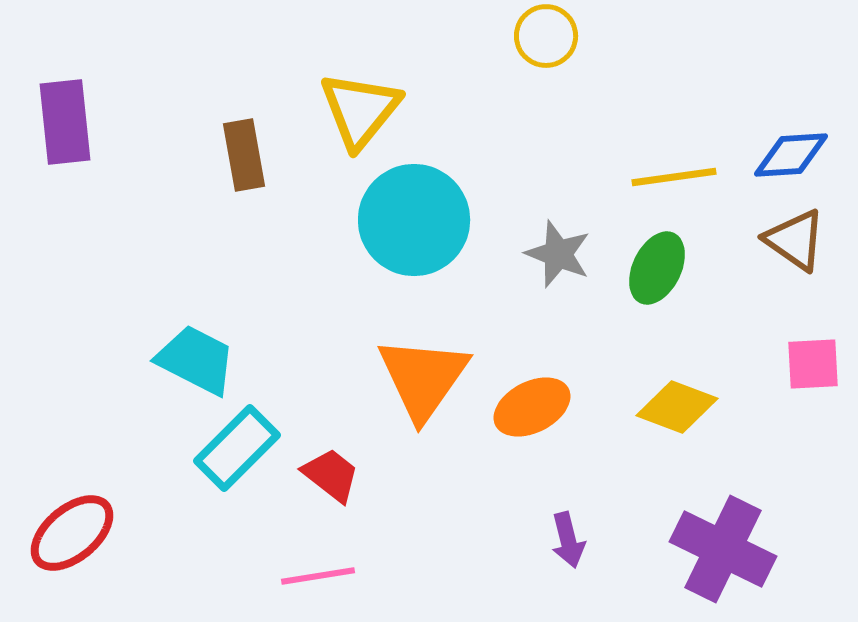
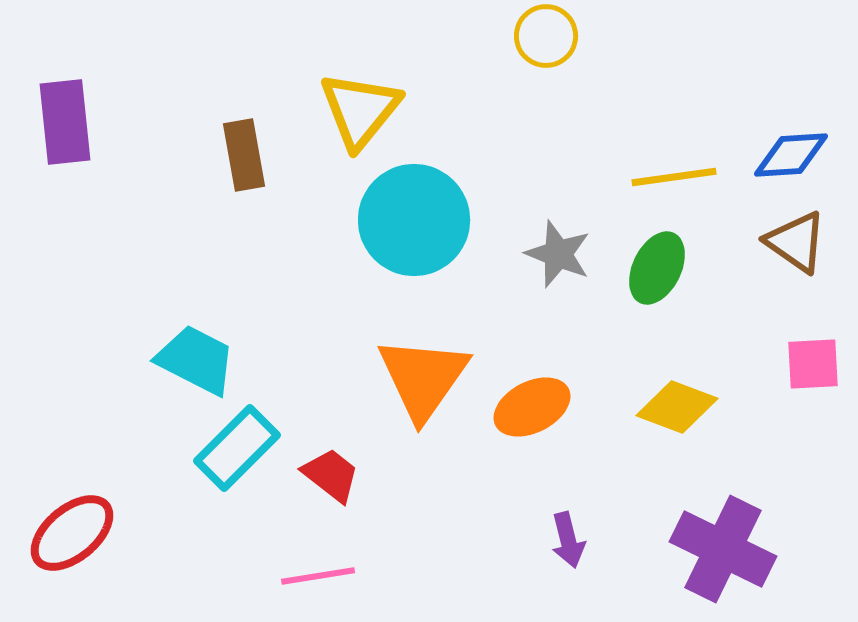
brown triangle: moved 1 px right, 2 px down
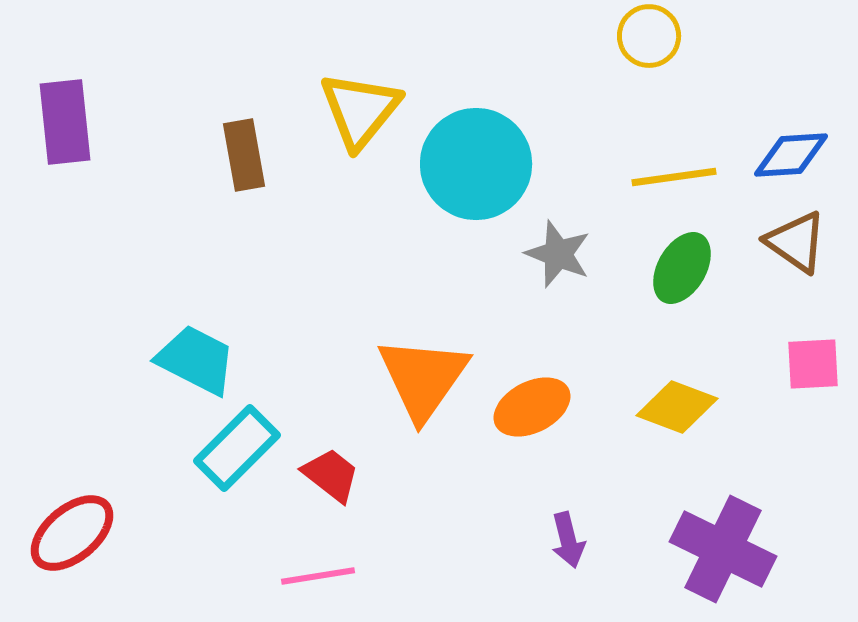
yellow circle: moved 103 px right
cyan circle: moved 62 px right, 56 px up
green ellipse: moved 25 px right; rotated 4 degrees clockwise
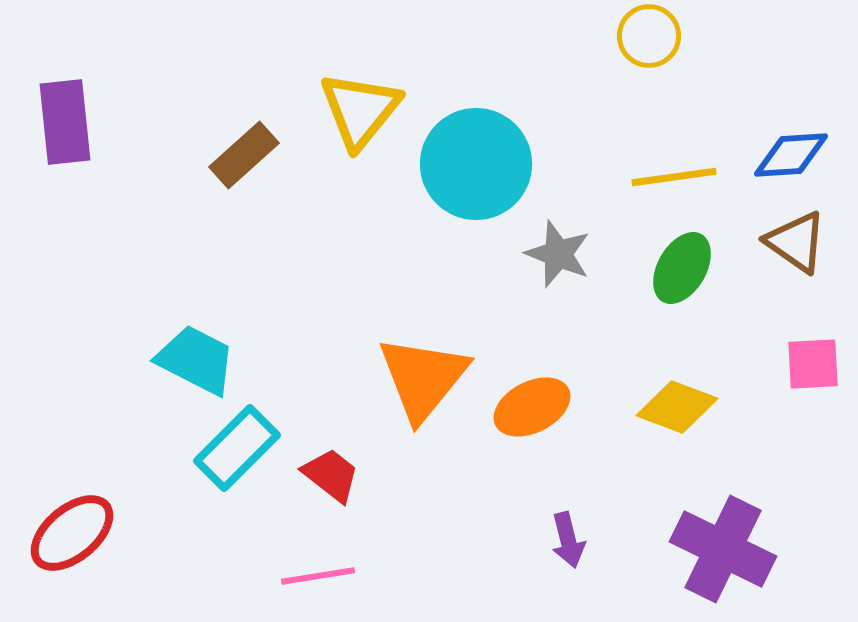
brown rectangle: rotated 58 degrees clockwise
orange triangle: rotated 4 degrees clockwise
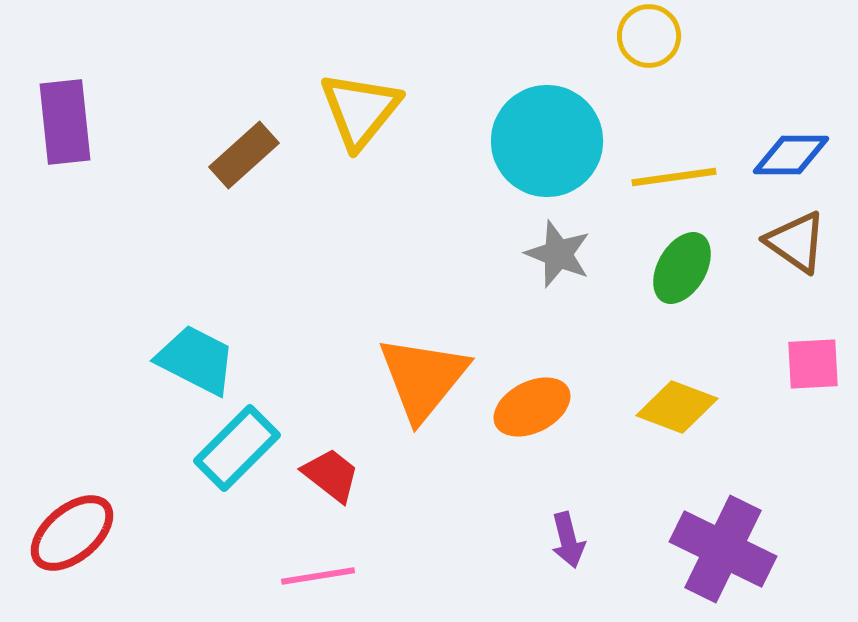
blue diamond: rotated 4 degrees clockwise
cyan circle: moved 71 px right, 23 px up
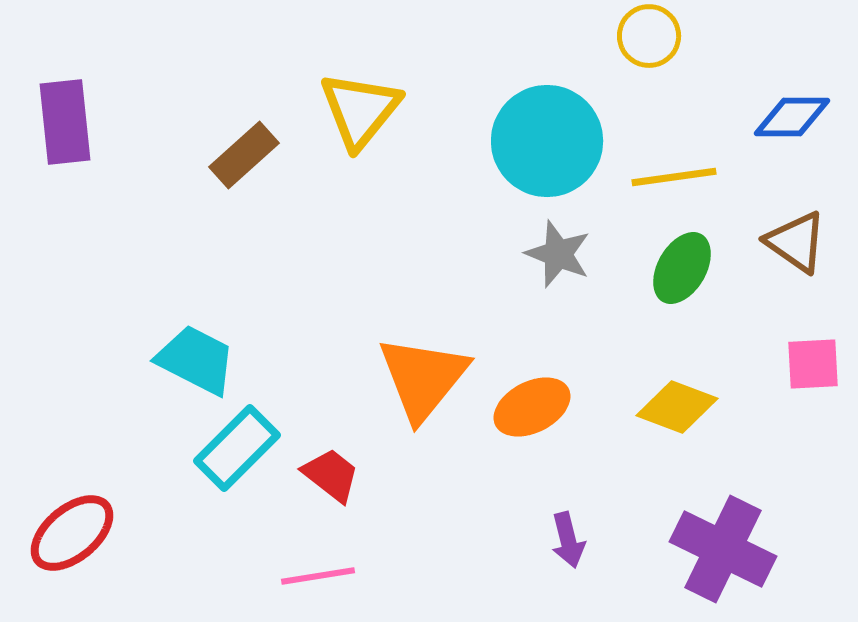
blue diamond: moved 1 px right, 38 px up
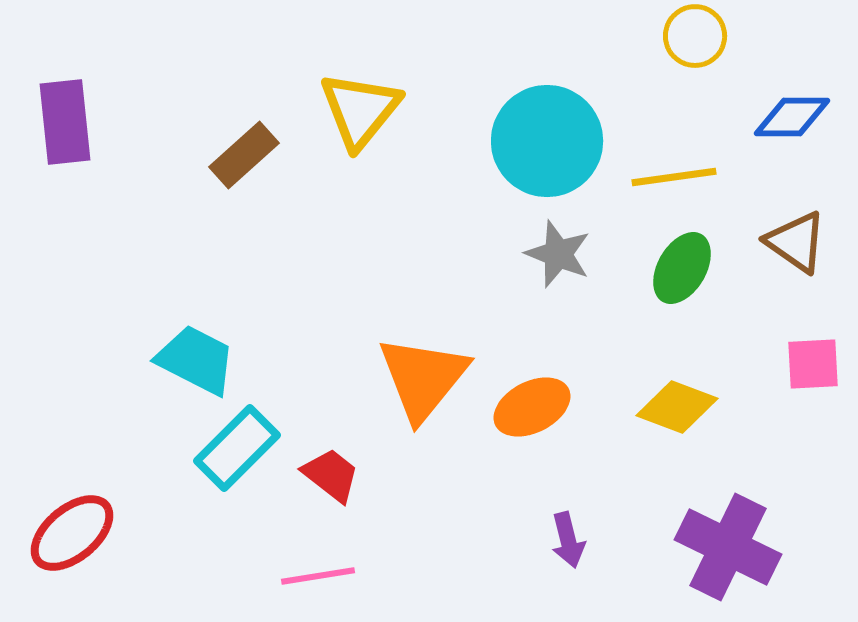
yellow circle: moved 46 px right
purple cross: moved 5 px right, 2 px up
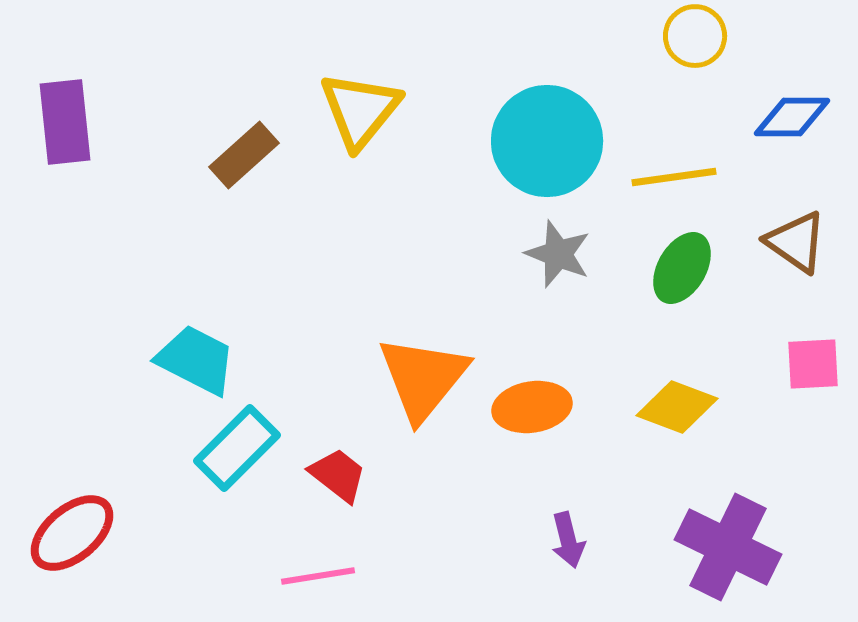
orange ellipse: rotated 18 degrees clockwise
red trapezoid: moved 7 px right
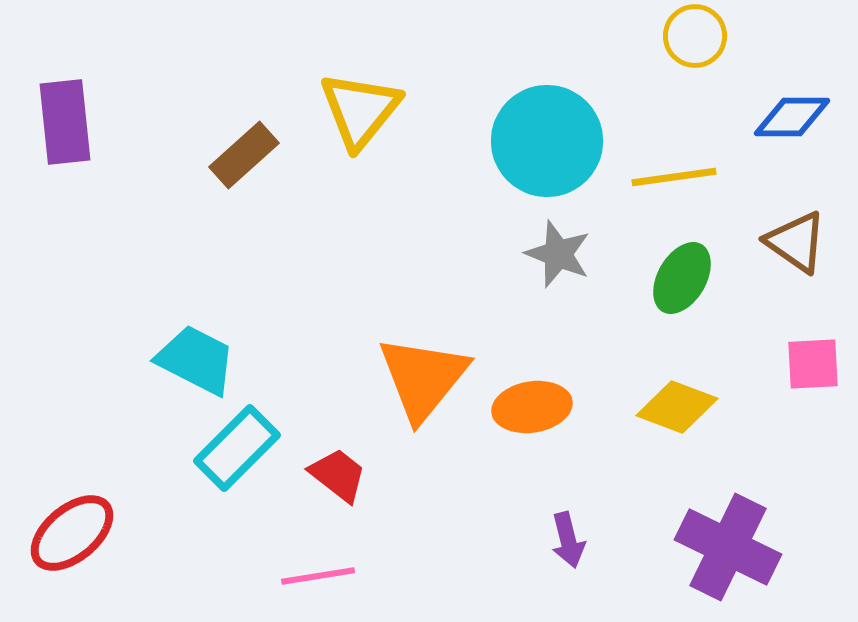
green ellipse: moved 10 px down
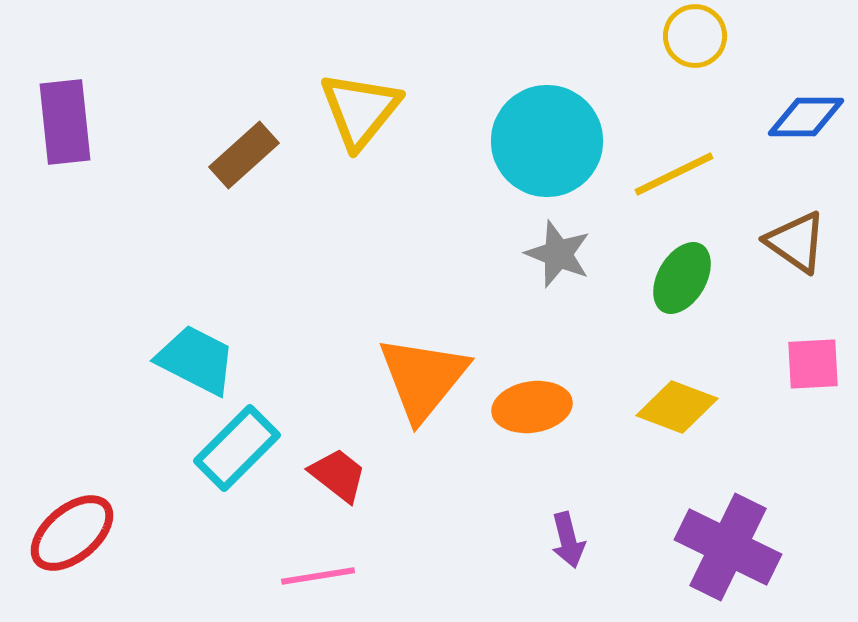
blue diamond: moved 14 px right
yellow line: moved 3 px up; rotated 18 degrees counterclockwise
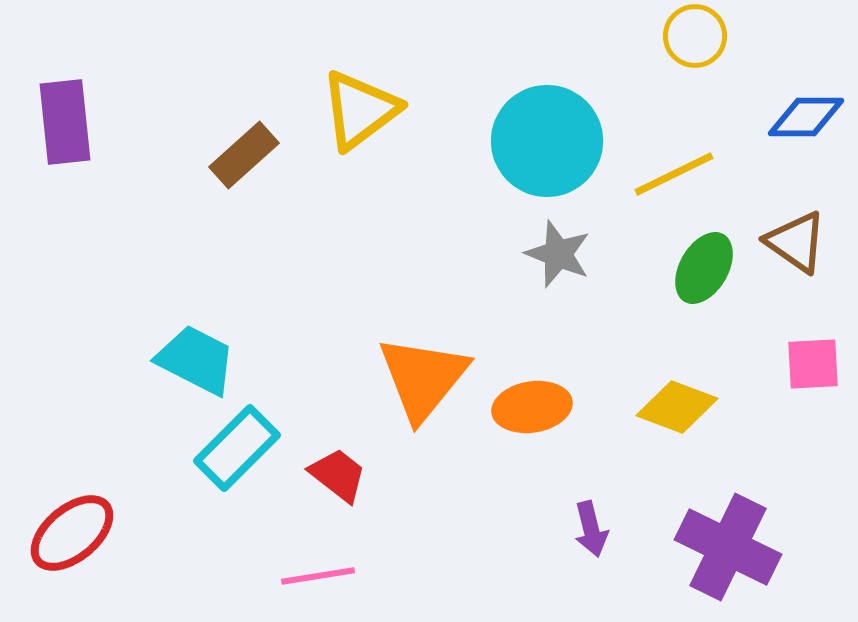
yellow triangle: rotated 14 degrees clockwise
green ellipse: moved 22 px right, 10 px up
purple arrow: moved 23 px right, 11 px up
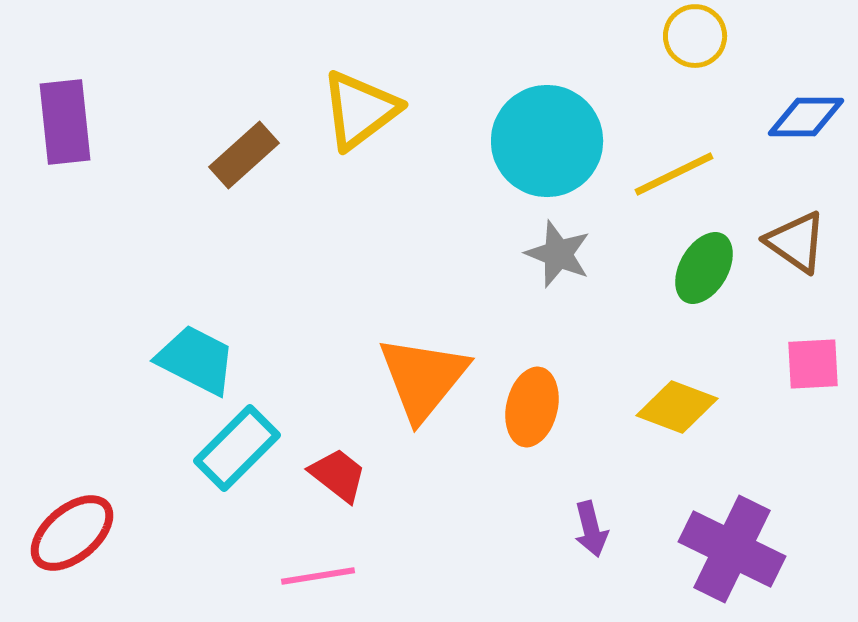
orange ellipse: rotated 68 degrees counterclockwise
purple cross: moved 4 px right, 2 px down
